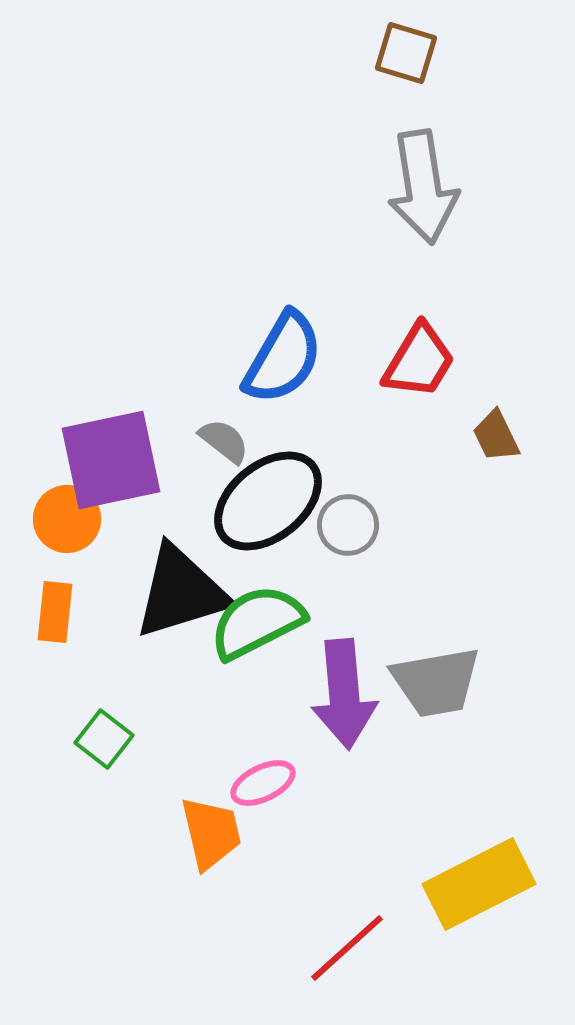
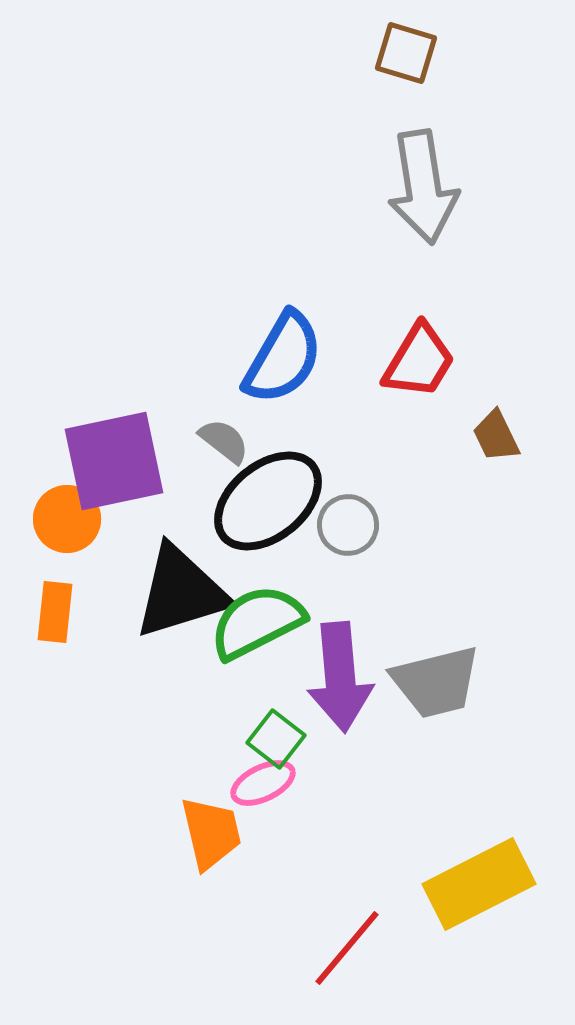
purple square: moved 3 px right, 1 px down
gray trapezoid: rotated 4 degrees counterclockwise
purple arrow: moved 4 px left, 17 px up
green square: moved 172 px right
red line: rotated 8 degrees counterclockwise
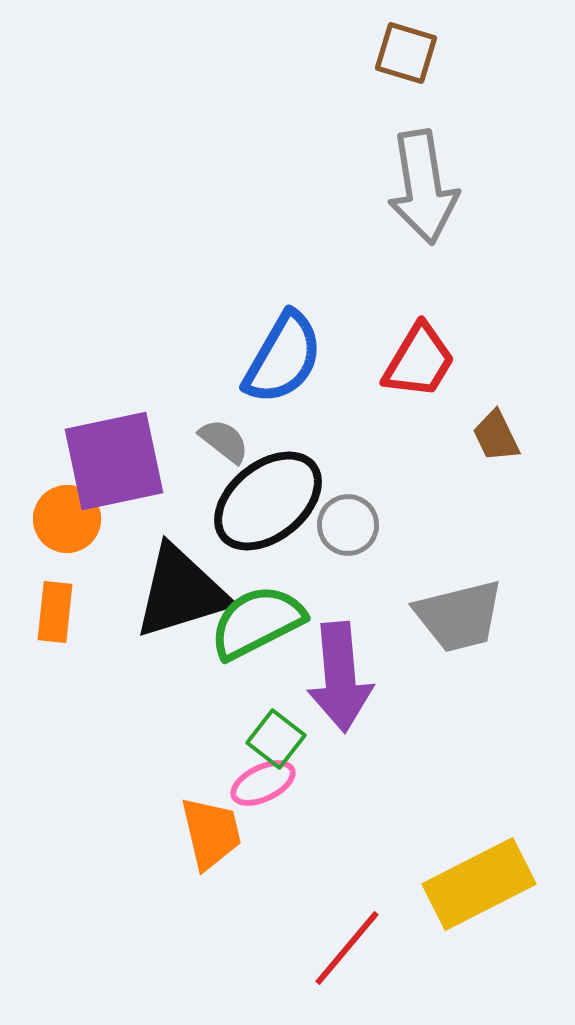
gray trapezoid: moved 23 px right, 66 px up
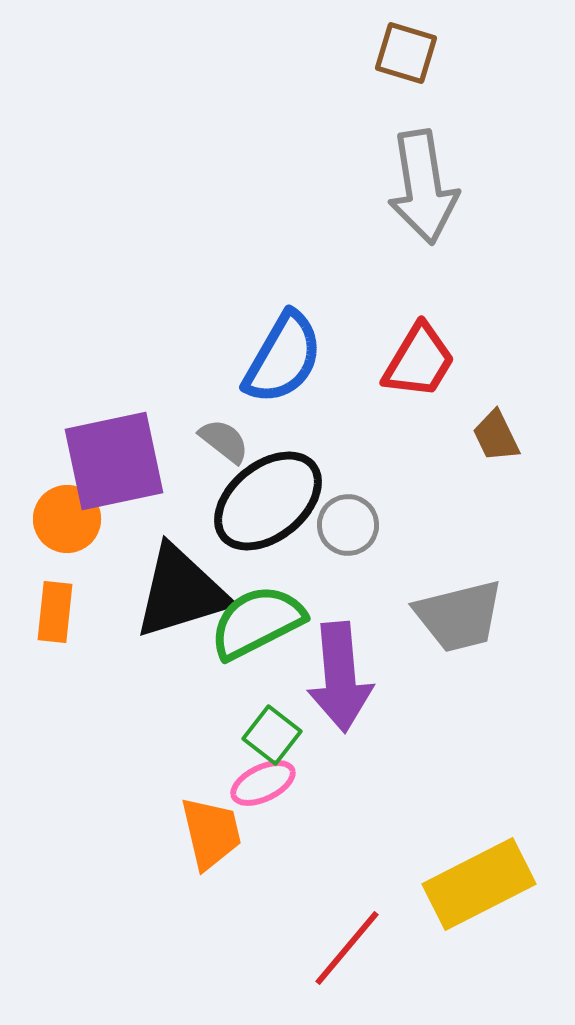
green square: moved 4 px left, 4 px up
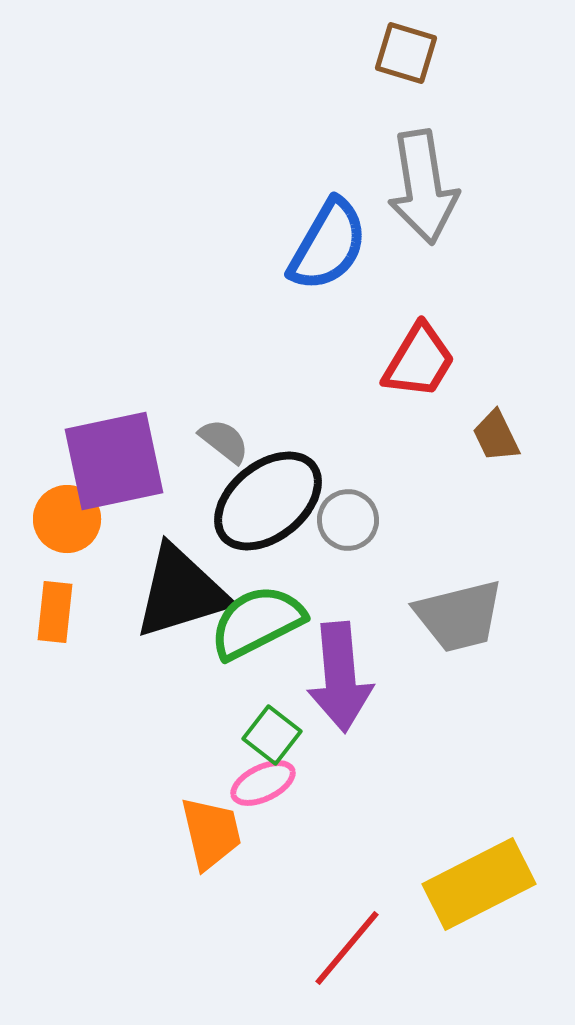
blue semicircle: moved 45 px right, 113 px up
gray circle: moved 5 px up
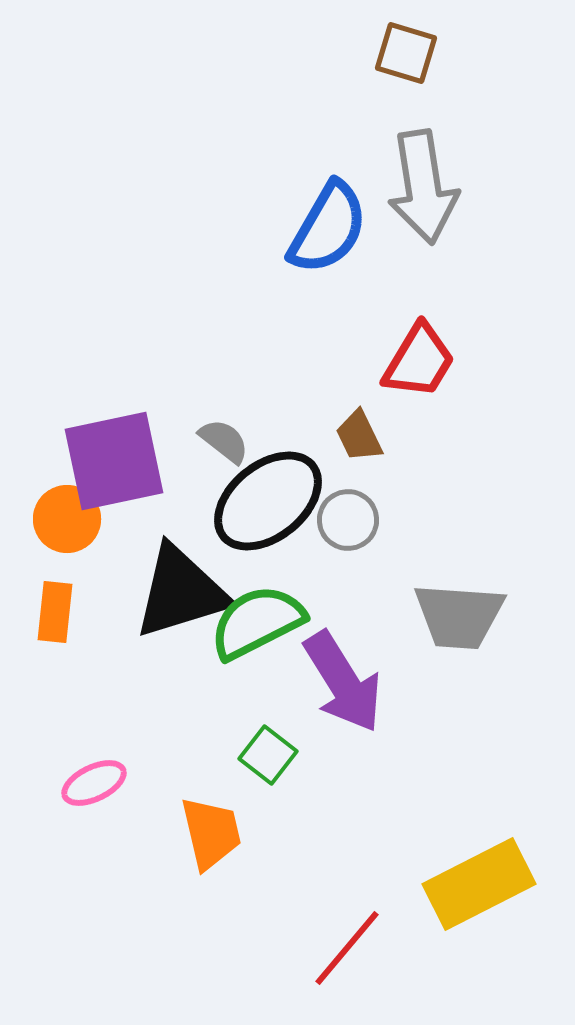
blue semicircle: moved 17 px up
brown trapezoid: moved 137 px left
gray trapezoid: rotated 18 degrees clockwise
purple arrow: moved 3 px right, 5 px down; rotated 27 degrees counterclockwise
green square: moved 4 px left, 20 px down
pink ellipse: moved 169 px left
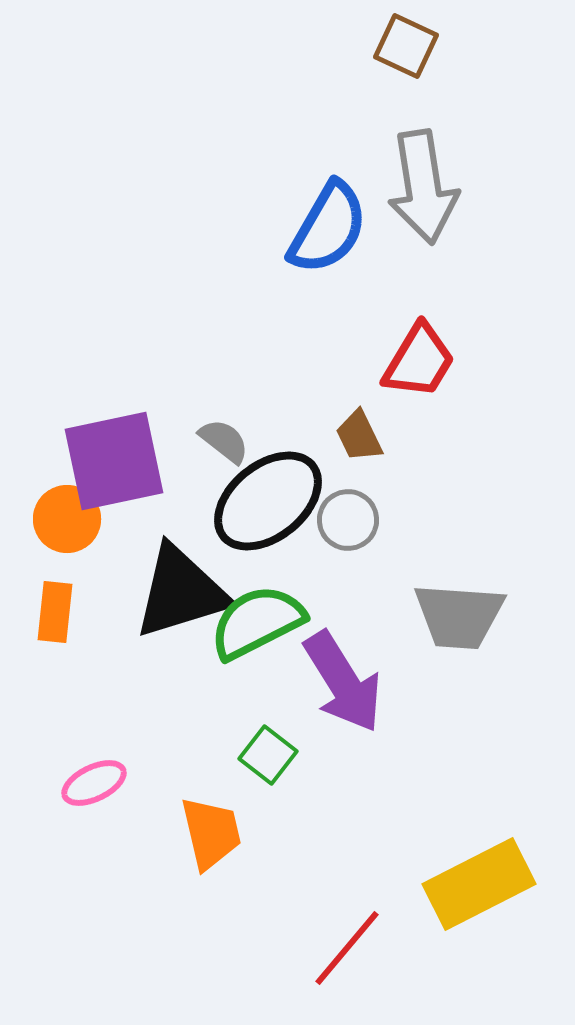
brown square: moved 7 px up; rotated 8 degrees clockwise
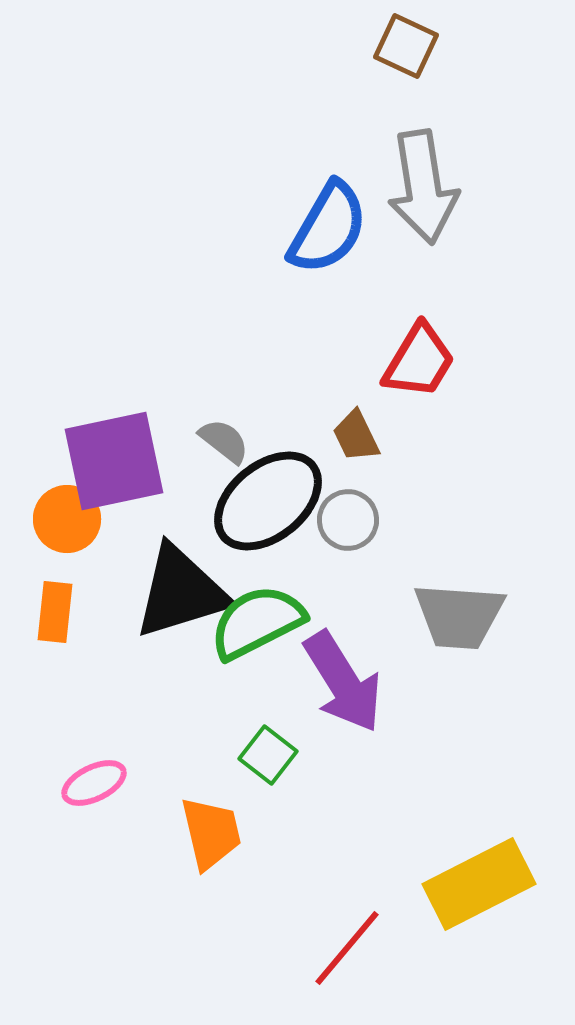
brown trapezoid: moved 3 px left
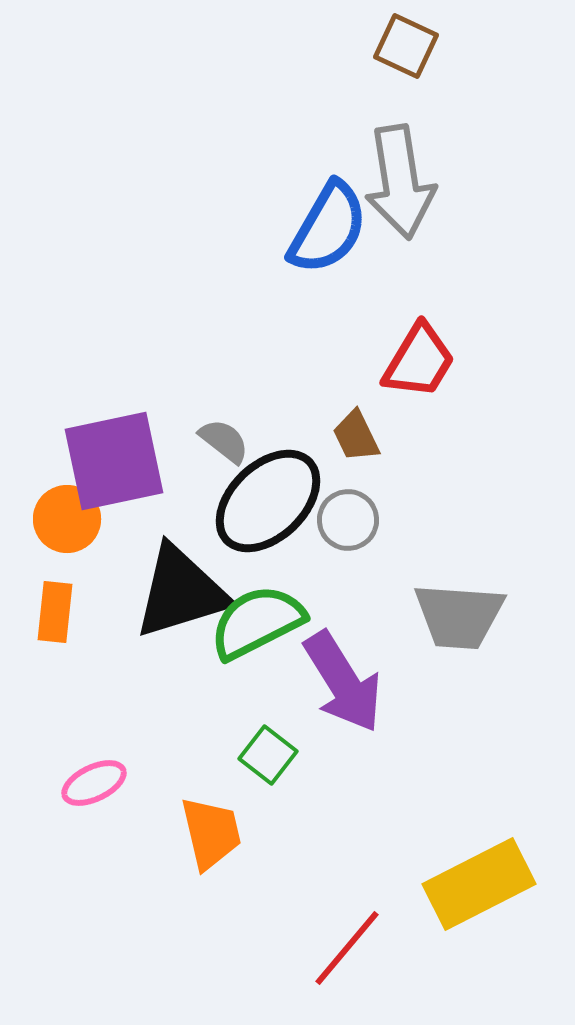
gray arrow: moved 23 px left, 5 px up
black ellipse: rotated 5 degrees counterclockwise
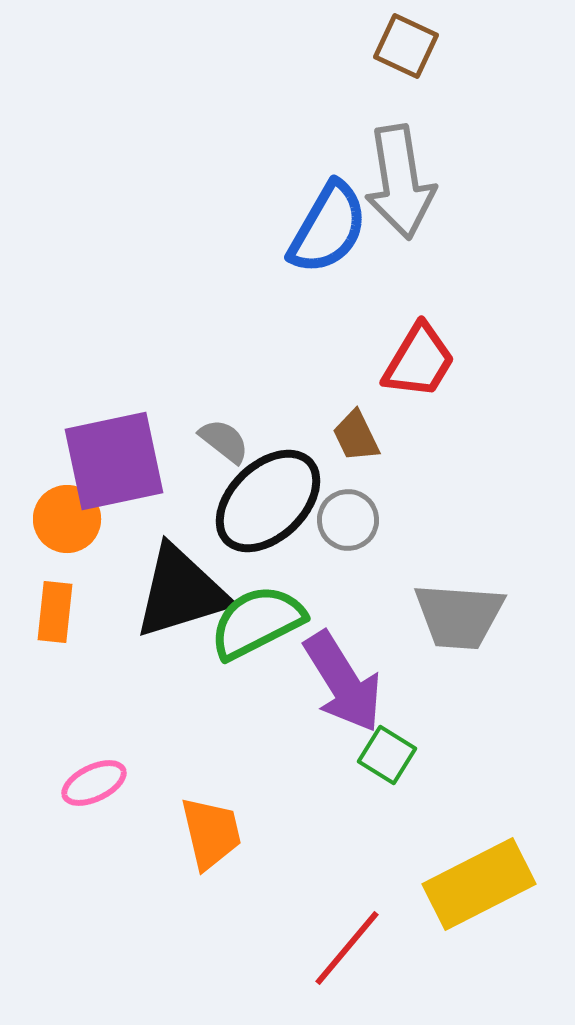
green square: moved 119 px right; rotated 6 degrees counterclockwise
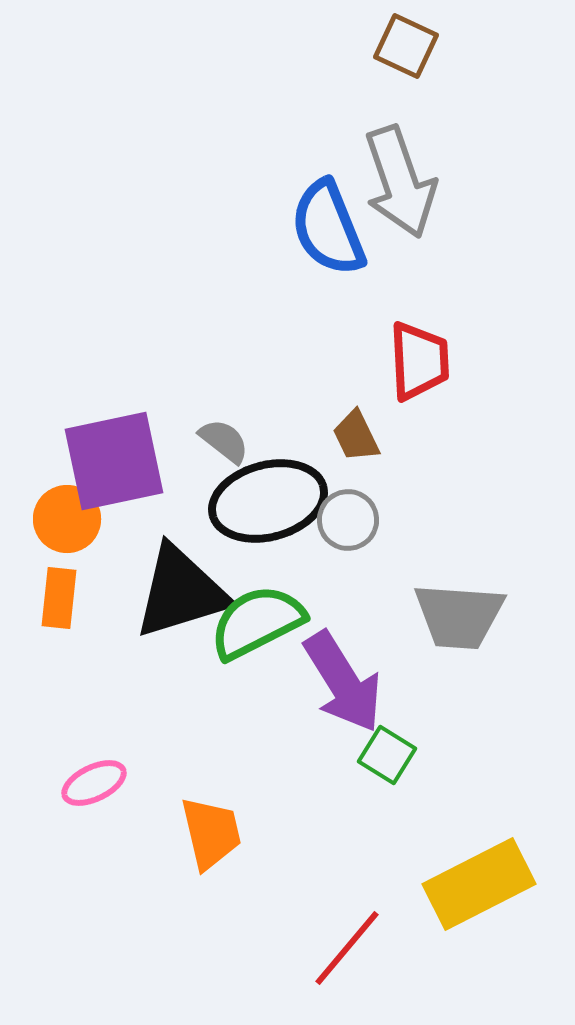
gray arrow: rotated 10 degrees counterclockwise
blue semicircle: rotated 128 degrees clockwise
red trapezoid: rotated 34 degrees counterclockwise
black ellipse: rotated 29 degrees clockwise
orange rectangle: moved 4 px right, 14 px up
